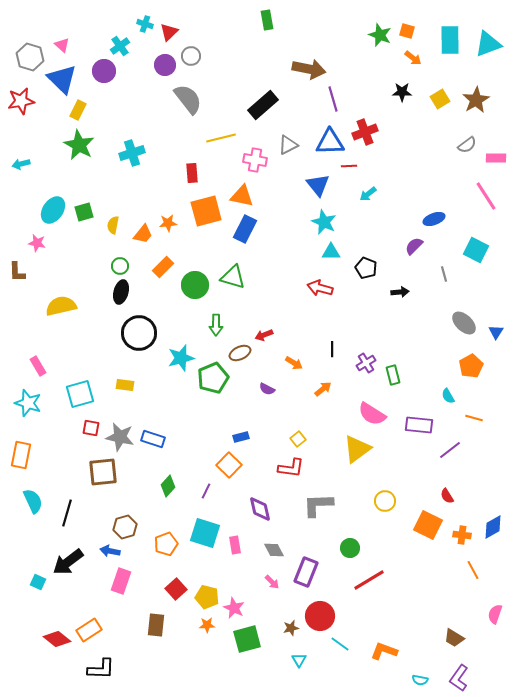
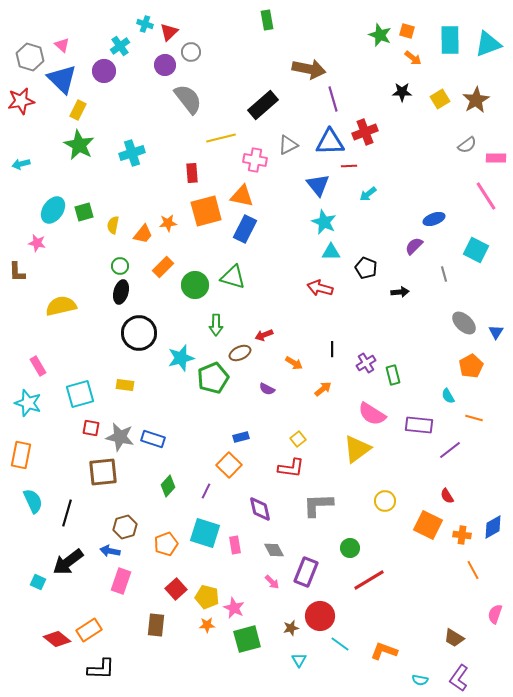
gray circle at (191, 56): moved 4 px up
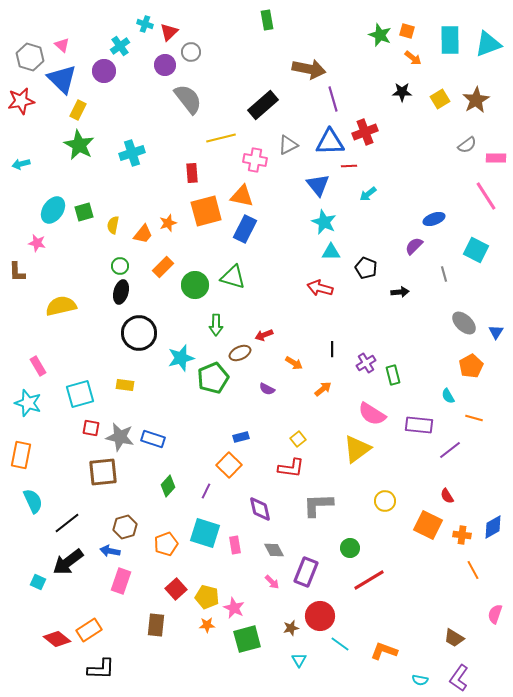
orange star at (168, 223): rotated 12 degrees counterclockwise
black line at (67, 513): moved 10 px down; rotated 36 degrees clockwise
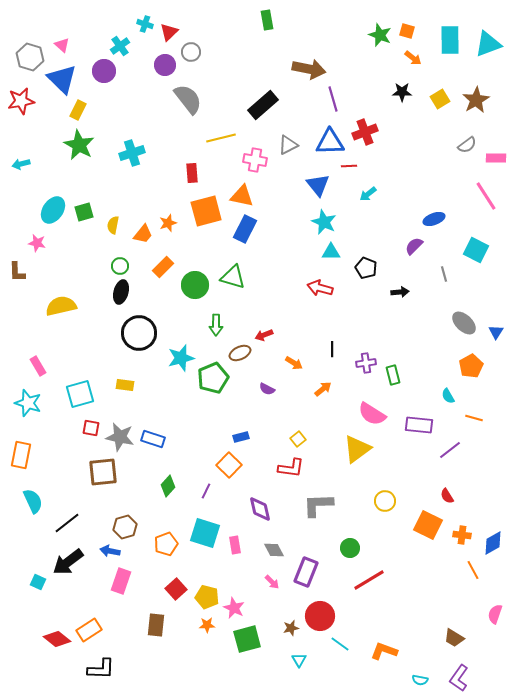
purple cross at (366, 363): rotated 24 degrees clockwise
blue diamond at (493, 527): moved 16 px down
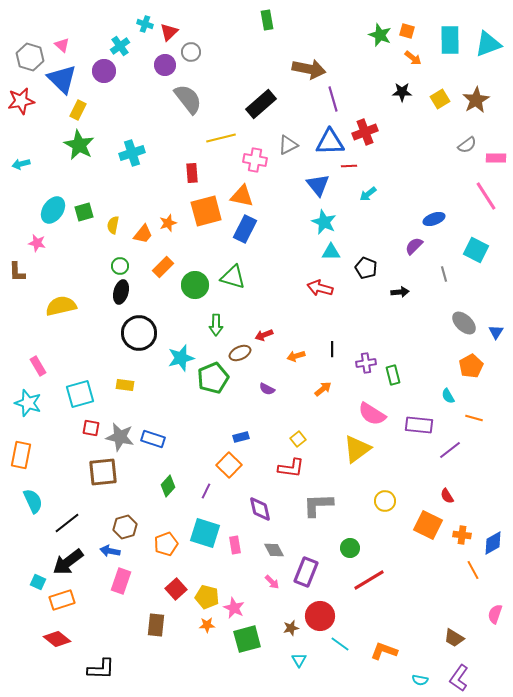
black rectangle at (263, 105): moved 2 px left, 1 px up
orange arrow at (294, 363): moved 2 px right, 7 px up; rotated 132 degrees clockwise
orange rectangle at (89, 630): moved 27 px left, 30 px up; rotated 15 degrees clockwise
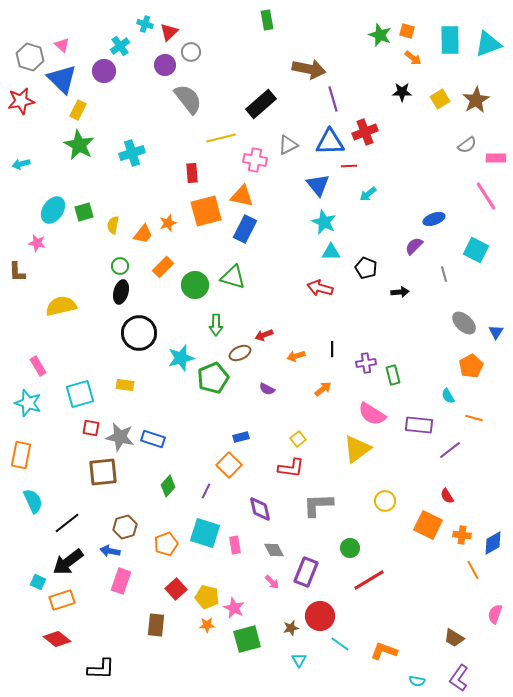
cyan semicircle at (420, 680): moved 3 px left, 1 px down
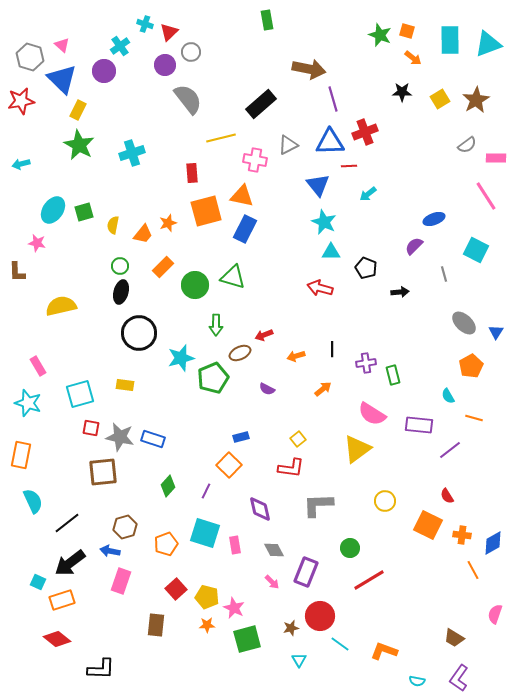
black arrow at (68, 562): moved 2 px right, 1 px down
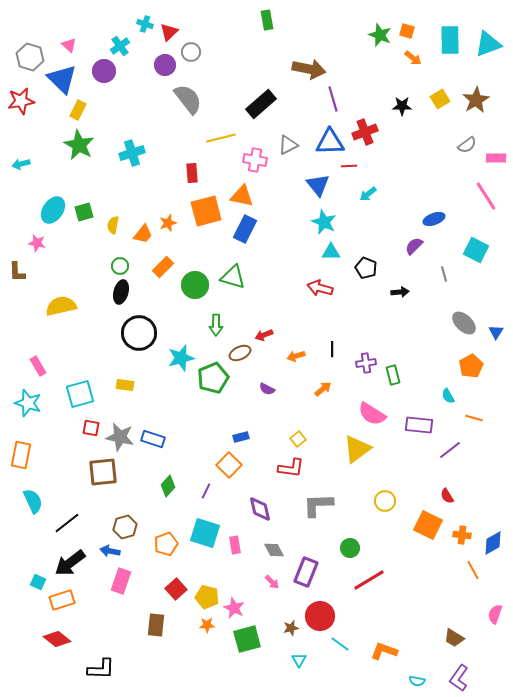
pink triangle at (62, 45): moved 7 px right
black star at (402, 92): moved 14 px down
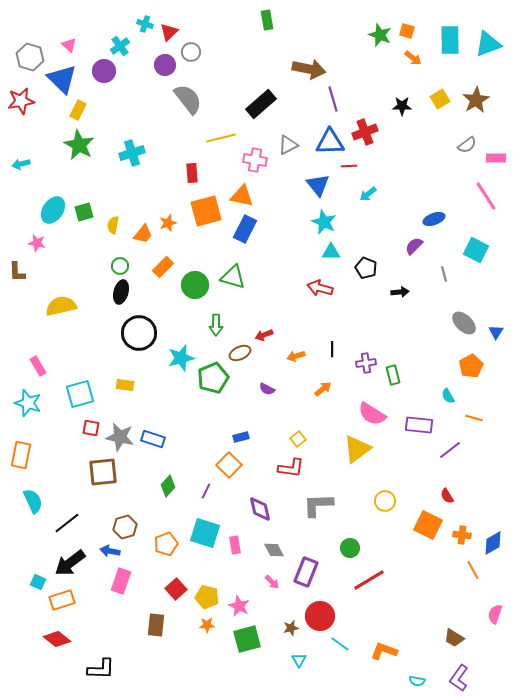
pink star at (234, 608): moved 5 px right, 2 px up
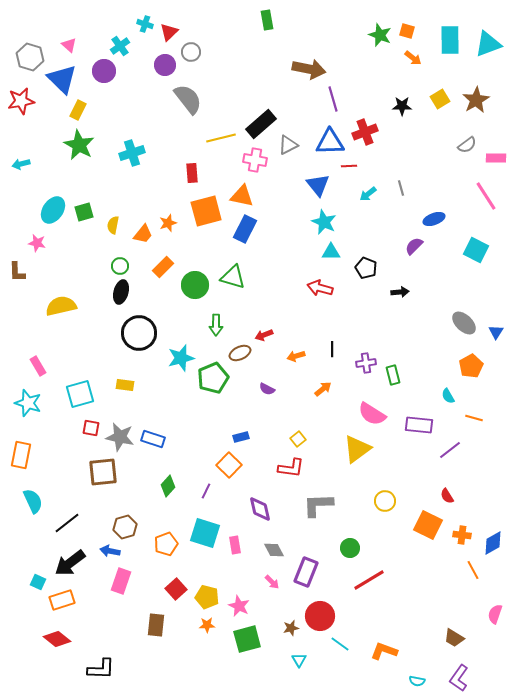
black rectangle at (261, 104): moved 20 px down
gray line at (444, 274): moved 43 px left, 86 px up
